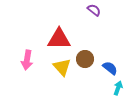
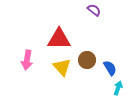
brown circle: moved 2 px right, 1 px down
blue semicircle: rotated 21 degrees clockwise
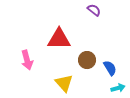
pink arrow: rotated 24 degrees counterclockwise
yellow triangle: moved 2 px right, 16 px down
cyan arrow: rotated 56 degrees clockwise
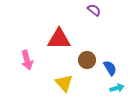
cyan arrow: moved 1 px left
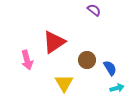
red triangle: moved 5 px left, 3 px down; rotated 35 degrees counterclockwise
yellow triangle: rotated 12 degrees clockwise
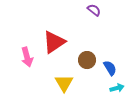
pink arrow: moved 3 px up
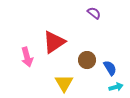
purple semicircle: moved 3 px down
cyan arrow: moved 1 px left, 1 px up
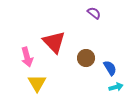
red triangle: rotated 40 degrees counterclockwise
brown circle: moved 1 px left, 2 px up
yellow triangle: moved 27 px left
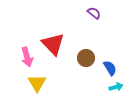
red triangle: moved 1 px left, 2 px down
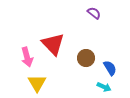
cyan arrow: moved 12 px left; rotated 40 degrees clockwise
